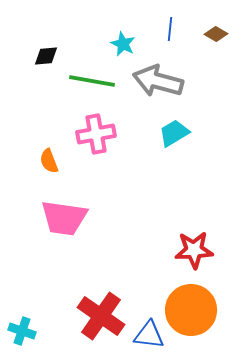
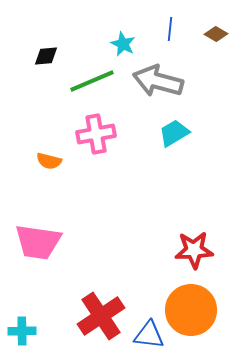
green line: rotated 33 degrees counterclockwise
orange semicircle: rotated 55 degrees counterclockwise
pink trapezoid: moved 26 px left, 24 px down
red cross: rotated 21 degrees clockwise
cyan cross: rotated 20 degrees counterclockwise
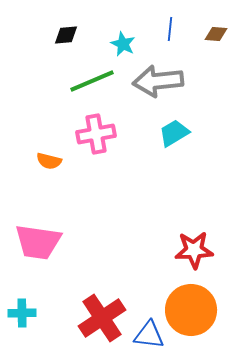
brown diamond: rotated 25 degrees counterclockwise
black diamond: moved 20 px right, 21 px up
gray arrow: rotated 21 degrees counterclockwise
red cross: moved 1 px right, 2 px down
cyan cross: moved 18 px up
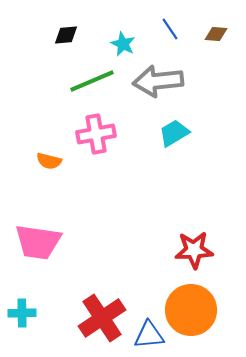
blue line: rotated 40 degrees counterclockwise
blue triangle: rotated 12 degrees counterclockwise
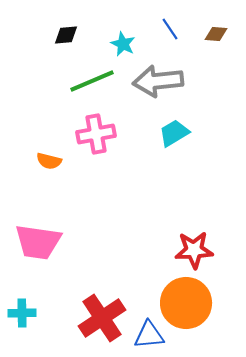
orange circle: moved 5 px left, 7 px up
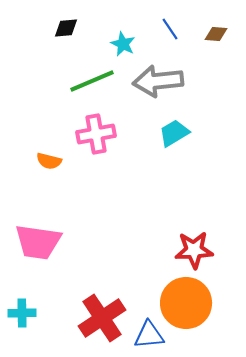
black diamond: moved 7 px up
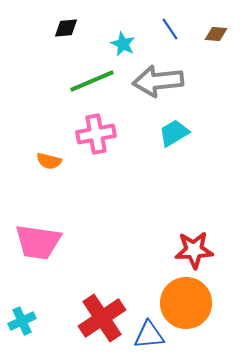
cyan cross: moved 8 px down; rotated 24 degrees counterclockwise
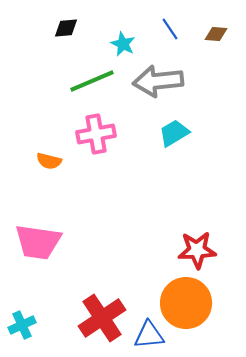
red star: moved 3 px right
cyan cross: moved 4 px down
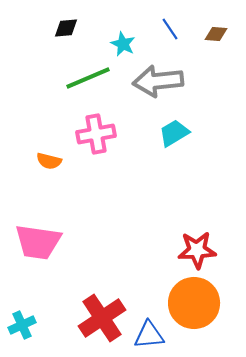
green line: moved 4 px left, 3 px up
orange circle: moved 8 px right
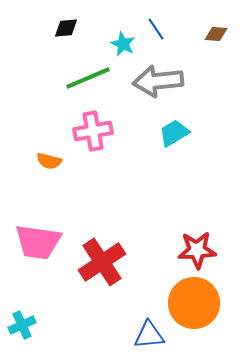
blue line: moved 14 px left
pink cross: moved 3 px left, 3 px up
red cross: moved 56 px up
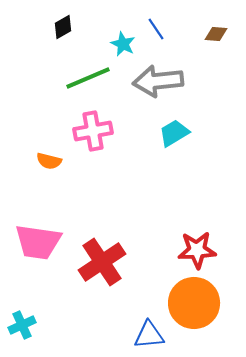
black diamond: moved 3 px left, 1 px up; rotated 25 degrees counterclockwise
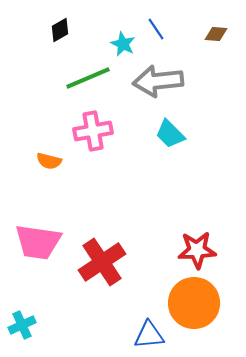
black diamond: moved 3 px left, 3 px down
cyan trapezoid: moved 4 px left, 1 px down; rotated 104 degrees counterclockwise
